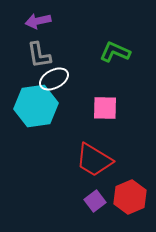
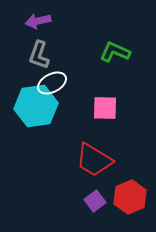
gray L-shape: rotated 28 degrees clockwise
white ellipse: moved 2 px left, 4 px down
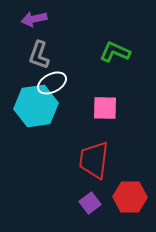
purple arrow: moved 4 px left, 2 px up
red trapezoid: rotated 66 degrees clockwise
red hexagon: rotated 24 degrees clockwise
purple square: moved 5 px left, 2 px down
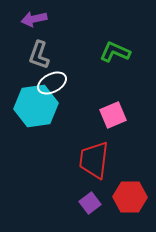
pink square: moved 8 px right, 7 px down; rotated 24 degrees counterclockwise
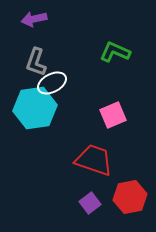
gray L-shape: moved 3 px left, 7 px down
cyan hexagon: moved 1 px left, 2 px down
red trapezoid: rotated 102 degrees clockwise
red hexagon: rotated 12 degrees counterclockwise
